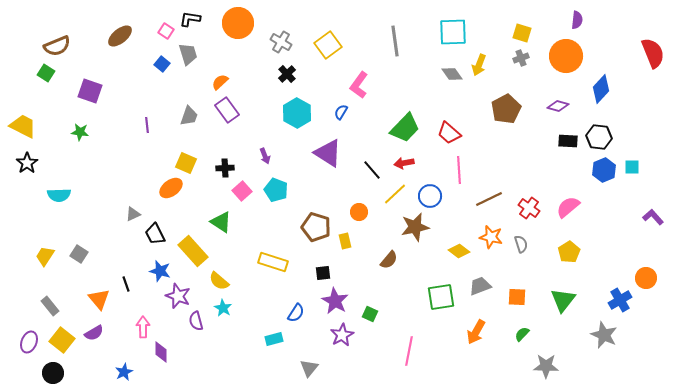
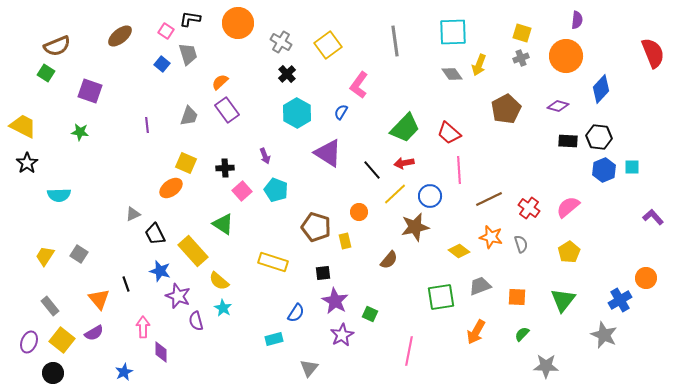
green triangle at (221, 222): moved 2 px right, 2 px down
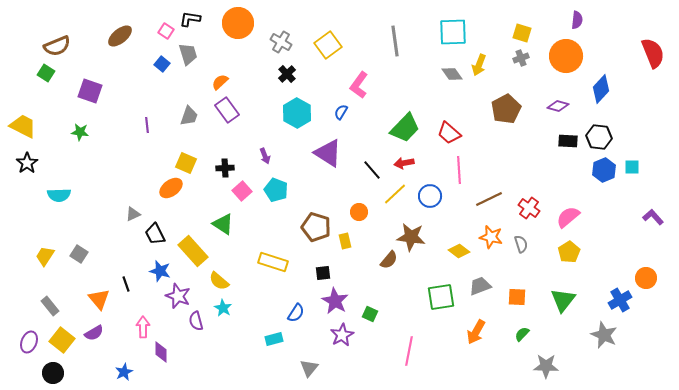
pink semicircle at (568, 207): moved 10 px down
brown star at (415, 227): moved 4 px left, 10 px down; rotated 20 degrees clockwise
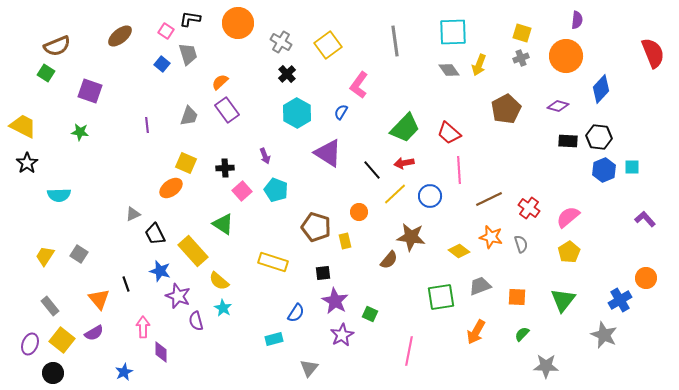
gray diamond at (452, 74): moved 3 px left, 4 px up
purple L-shape at (653, 217): moved 8 px left, 2 px down
purple ellipse at (29, 342): moved 1 px right, 2 px down
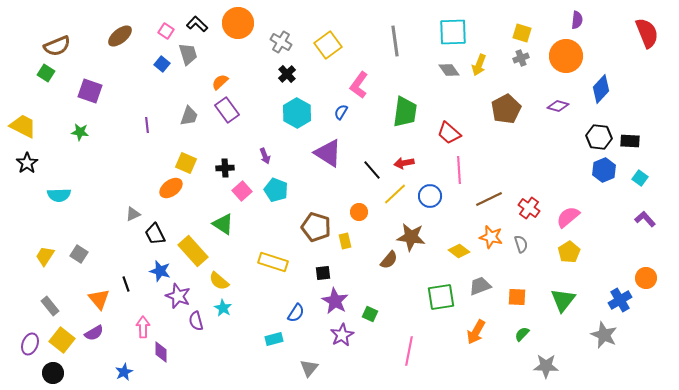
black L-shape at (190, 19): moved 7 px right, 5 px down; rotated 35 degrees clockwise
red semicircle at (653, 53): moved 6 px left, 20 px up
green trapezoid at (405, 128): moved 16 px up; rotated 36 degrees counterclockwise
black rectangle at (568, 141): moved 62 px right
cyan square at (632, 167): moved 8 px right, 11 px down; rotated 35 degrees clockwise
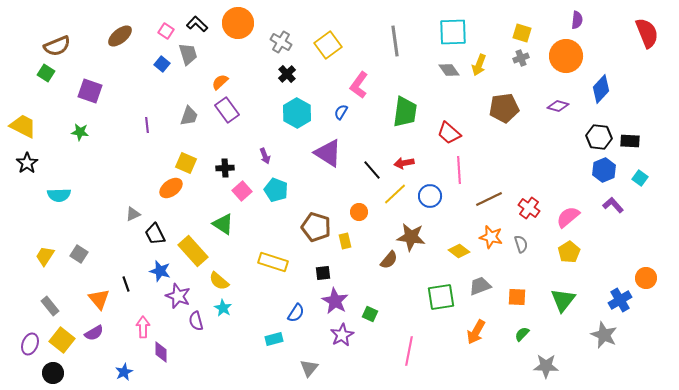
brown pentagon at (506, 109): moved 2 px left, 1 px up; rotated 20 degrees clockwise
purple L-shape at (645, 219): moved 32 px left, 14 px up
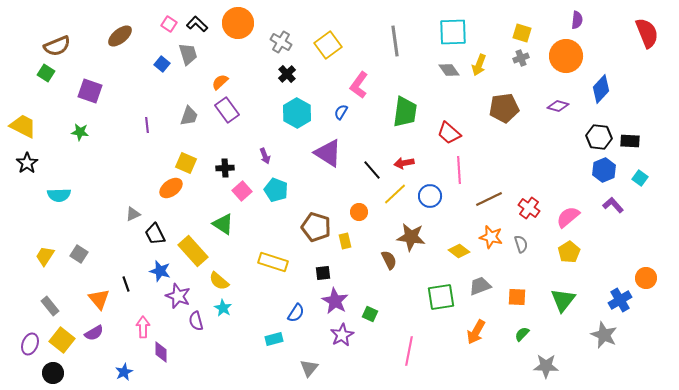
pink square at (166, 31): moved 3 px right, 7 px up
brown semicircle at (389, 260): rotated 66 degrees counterclockwise
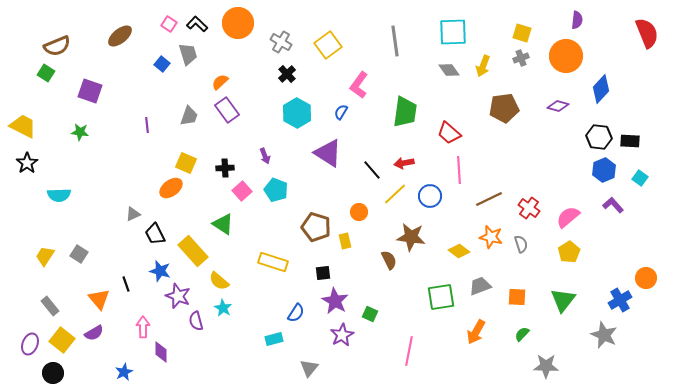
yellow arrow at (479, 65): moved 4 px right, 1 px down
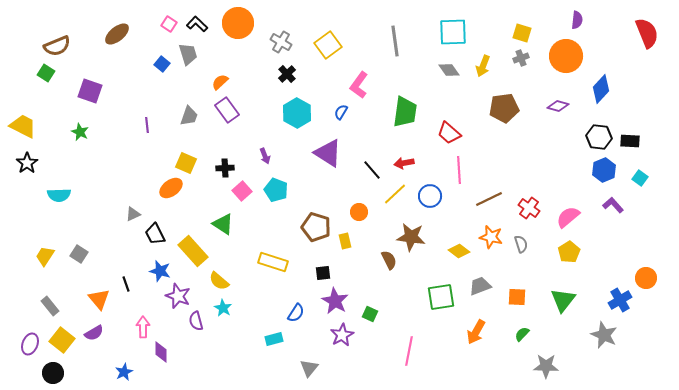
brown ellipse at (120, 36): moved 3 px left, 2 px up
green star at (80, 132): rotated 18 degrees clockwise
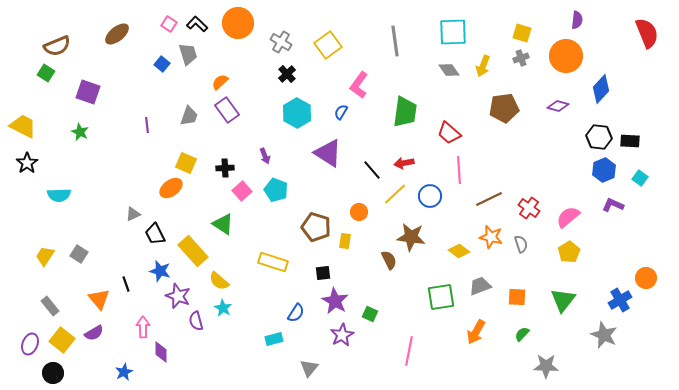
purple square at (90, 91): moved 2 px left, 1 px down
purple L-shape at (613, 205): rotated 25 degrees counterclockwise
yellow rectangle at (345, 241): rotated 21 degrees clockwise
